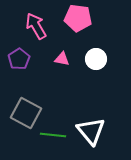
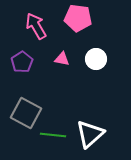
purple pentagon: moved 3 px right, 3 px down
white triangle: moved 1 px left, 3 px down; rotated 28 degrees clockwise
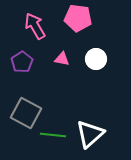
pink arrow: moved 1 px left
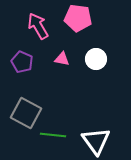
pink arrow: moved 3 px right
purple pentagon: rotated 15 degrees counterclockwise
white triangle: moved 6 px right, 7 px down; rotated 24 degrees counterclockwise
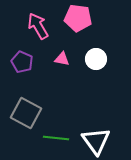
green line: moved 3 px right, 3 px down
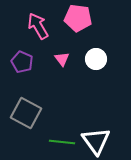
pink triangle: rotated 42 degrees clockwise
green line: moved 6 px right, 4 px down
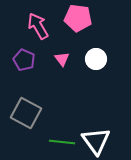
purple pentagon: moved 2 px right, 2 px up
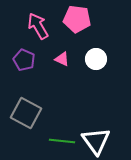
pink pentagon: moved 1 px left, 1 px down
pink triangle: rotated 28 degrees counterclockwise
green line: moved 1 px up
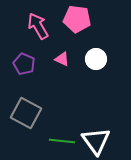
purple pentagon: moved 4 px down
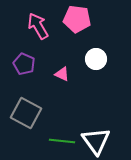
pink triangle: moved 15 px down
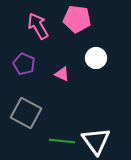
white circle: moved 1 px up
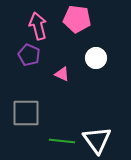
pink arrow: rotated 16 degrees clockwise
purple pentagon: moved 5 px right, 9 px up
gray square: rotated 28 degrees counterclockwise
white triangle: moved 1 px right, 1 px up
